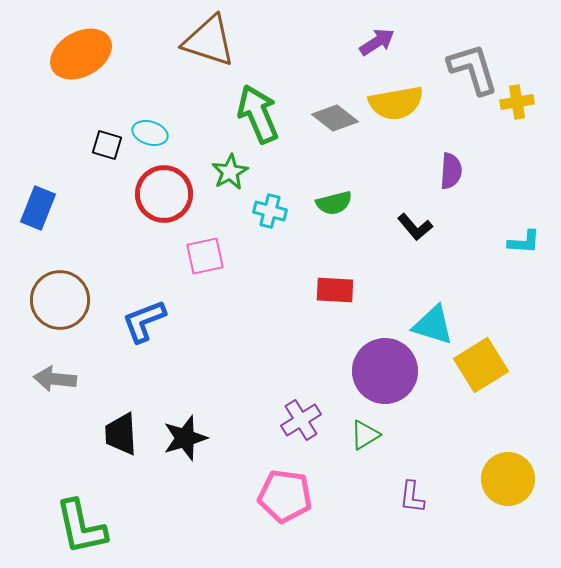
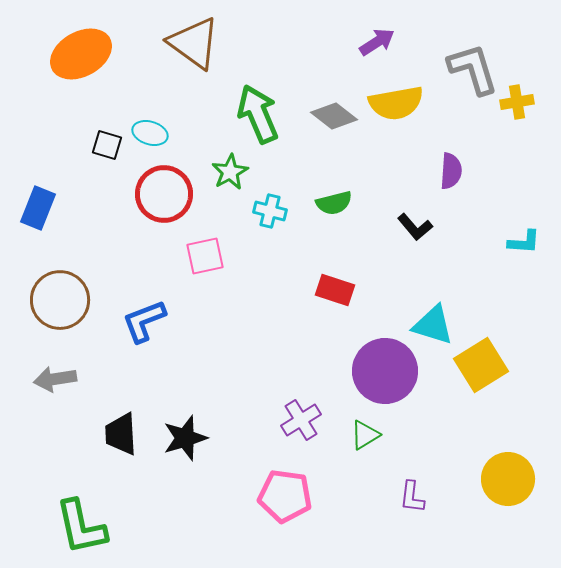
brown triangle: moved 15 px left, 2 px down; rotated 18 degrees clockwise
gray diamond: moved 1 px left, 2 px up
red rectangle: rotated 15 degrees clockwise
gray arrow: rotated 15 degrees counterclockwise
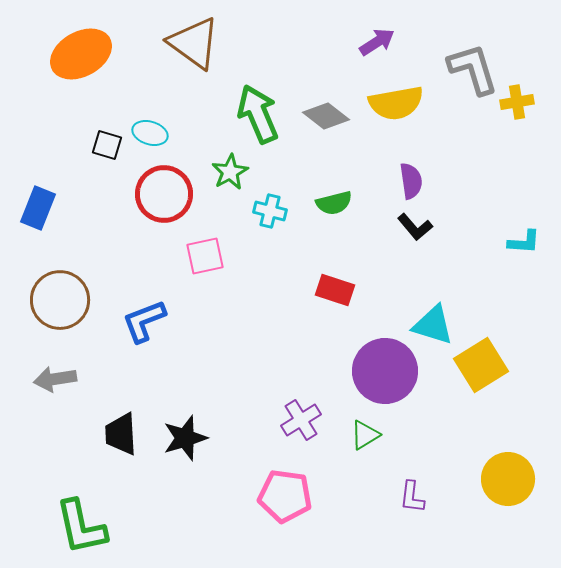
gray diamond: moved 8 px left
purple semicircle: moved 40 px left, 10 px down; rotated 12 degrees counterclockwise
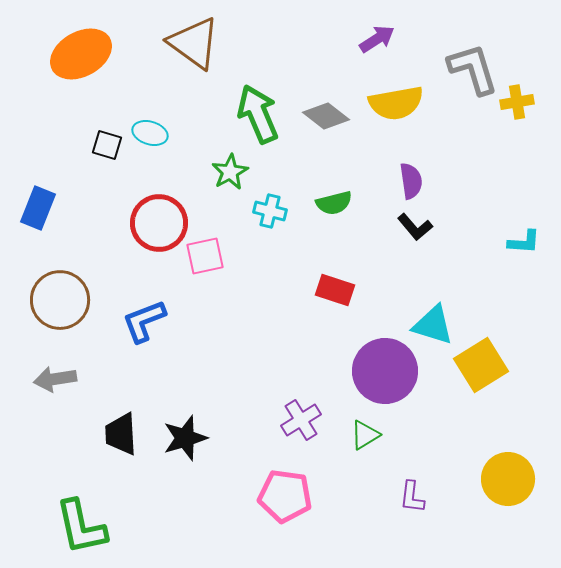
purple arrow: moved 3 px up
red circle: moved 5 px left, 29 px down
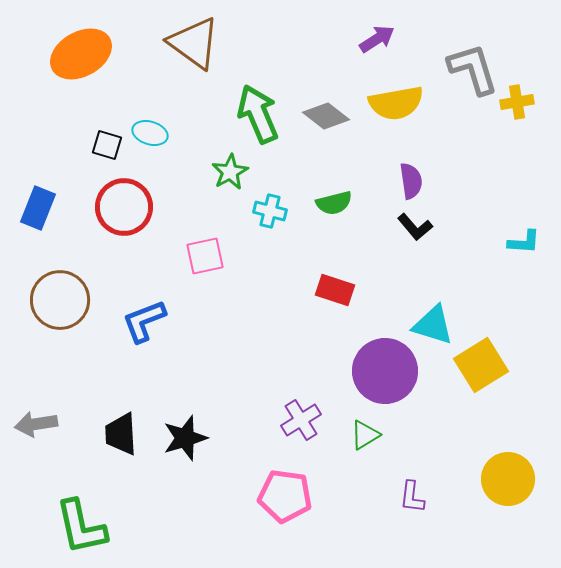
red circle: moved 35 px left, 16 px up
gray arrow: moved 19 px left, 45 px down
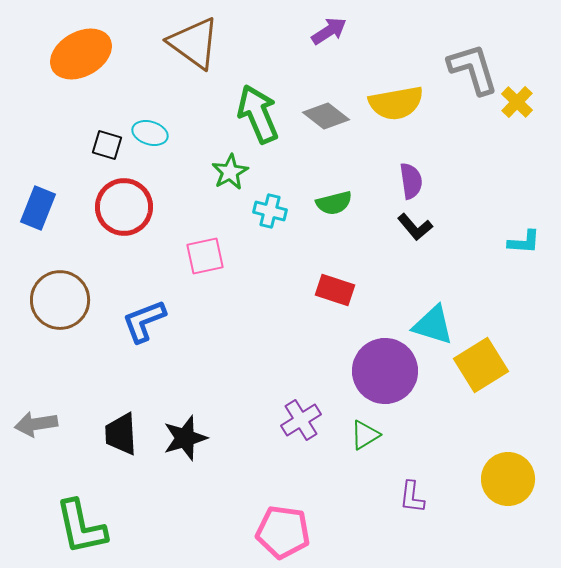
purple arrow: moved 48 px left, 8 px up
yellow cross: rotated 36 degrees counterclockwise
pink pentagon: moved 2 px left, 36 px down
